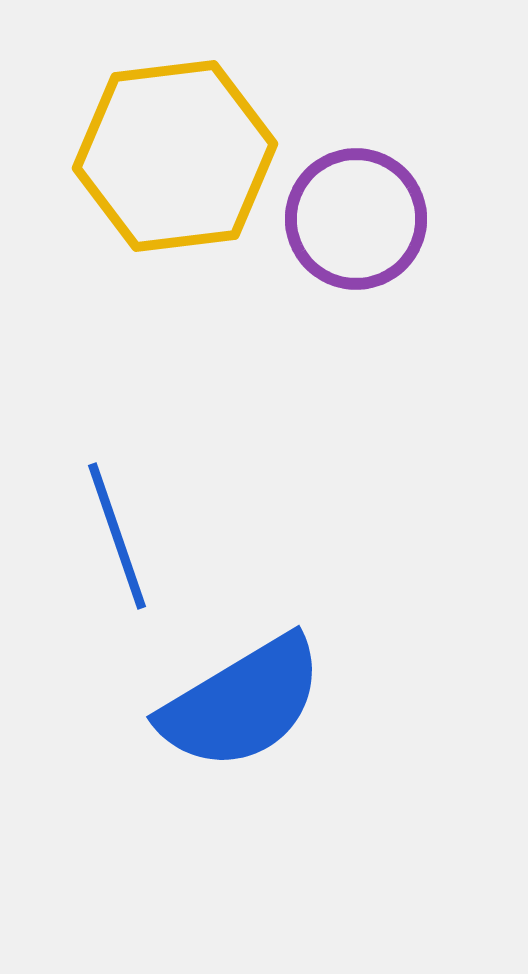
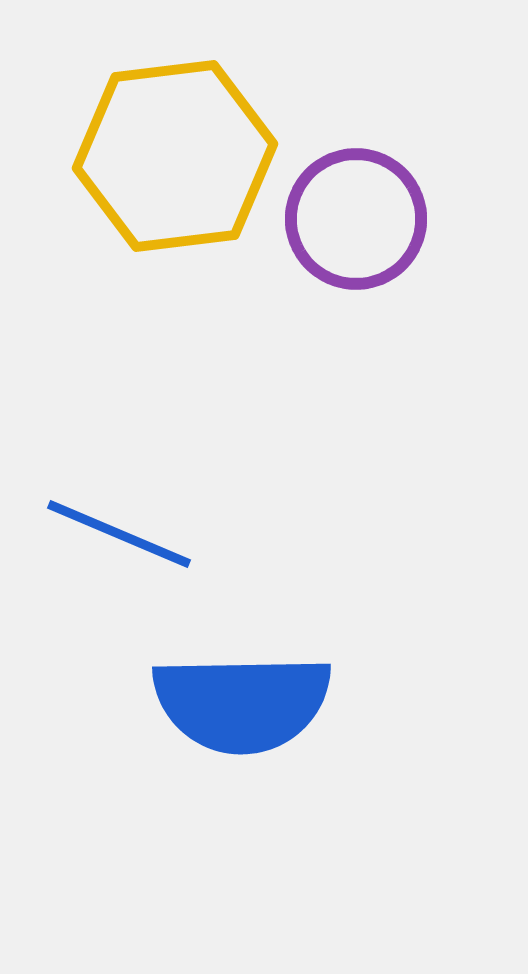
blue line: moved 2 px right, 2 px up; rotated 48 degrees counterclockwise
blue semicircle: rotated 30 degrees clockwise
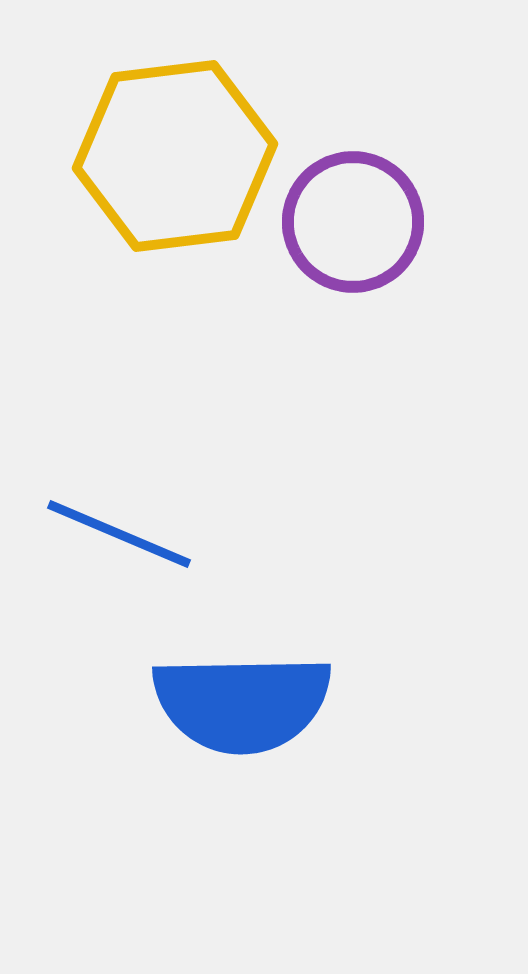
purple circle: moved 3 px left, 3 px down
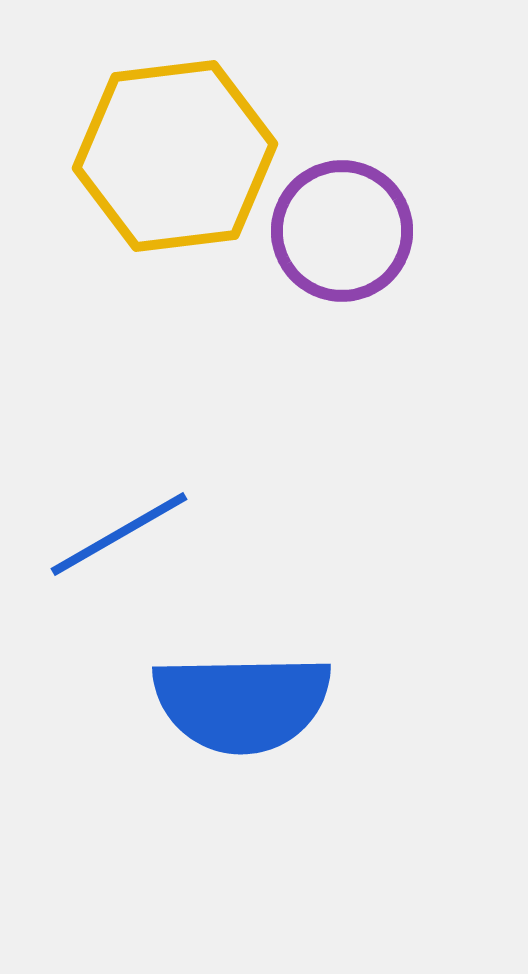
purple circle: moved 11 px left, 9 px down
blue line: rotated 53 degrees counterclockwise
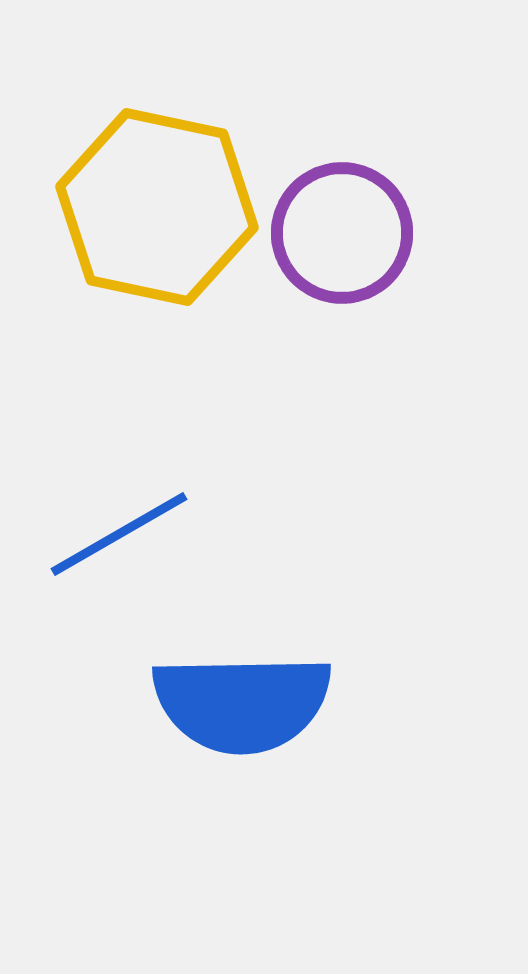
yellow hexagon: moved 18 px left, 51 px down; rotated 19 degrees clockwise
purple circle: moved 2 px down
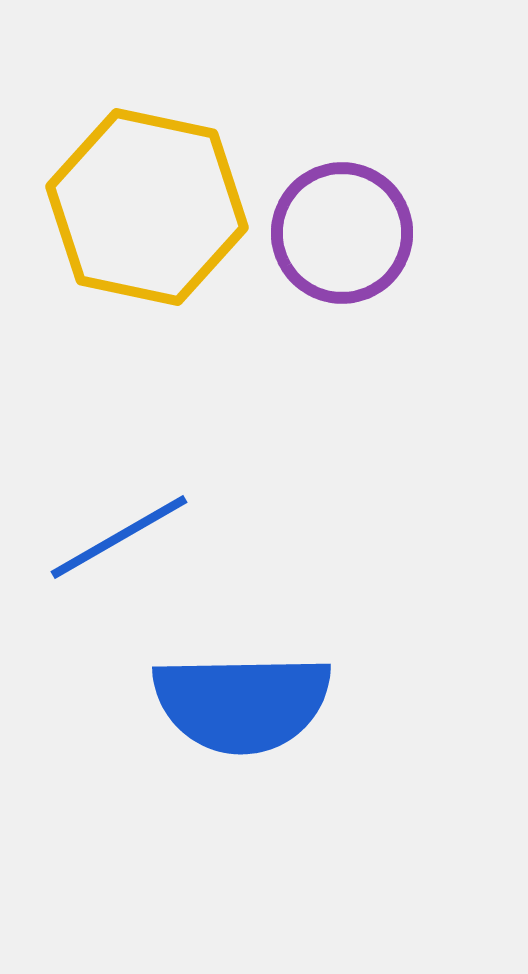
yellow hexagon: moved 10 px left
blue line: moved 3 px down
